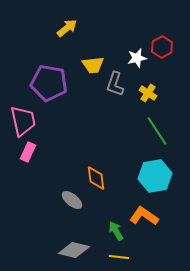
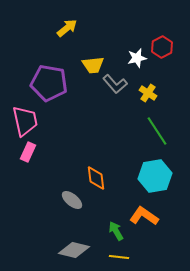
gray L-shape: rotated 60 degrees counterclockwise
pink trapezoid: moved 2 px right
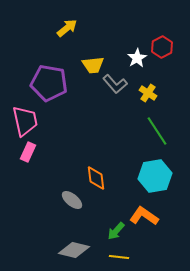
white star: rotated 18 degrees counterclockwise
green arrow: rotated 108 degrees counterclockwise
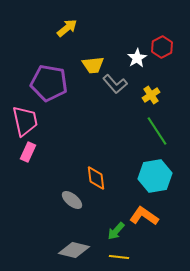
yellow cross: moved 3 px right, 2 px down; rotated 24 degrees clockwise
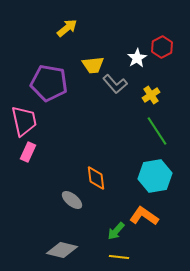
pink trapezoid: moved 1 px left
gray diamond: moved 12 px left
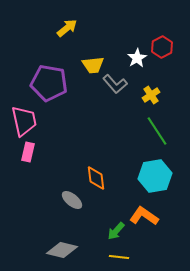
pink rectangle: rotated 12 degrees counterclockwise
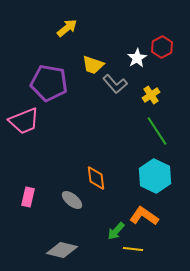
yellow trapezoid: rotated 25 degrees clockwise
pink trapezoid: rotated 80 degrees clockwise
pink rectangle: moved 45 px down
cyan hexagon: rotated 24 degrees counterclockwise
yellow line: moved 14 px right, 8 px up
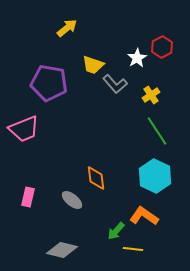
pink trapezoid: moved 8 px down
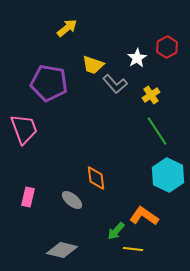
red hexagon: moved 5 px right
pink trapezoid: rotated 88 degrees counterclockwise
cyan hexagon: moved 13 px right, 1 px up
